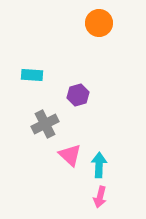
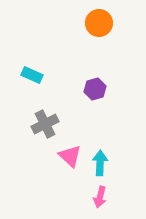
cyan rectangle: rotated 20 degrees clockwise
purple hexagon: moved 17 px right, 6 px up
pink triangle: moved 1 px down
cyan arrow: moved 1 px right, 2 px up
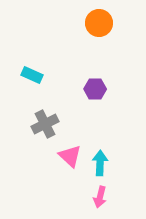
purple hexagon: rotated 15 degrees clockwise
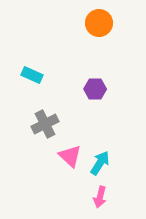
cyan arrow: rotated 30 degrees clockwise
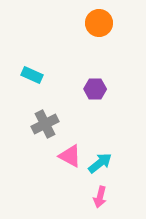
pink triangle: rotated 15 degrees counterclockwise
cyan arrow: rotated 20 degrees clockwise
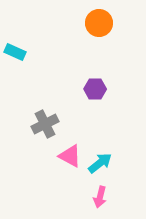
cyan rectangle: moved 17 px left, 23 px up
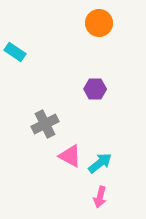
cyan rectangle: rotated 10 degrees clockwise
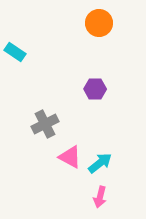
pink triangle: moved 1 px down
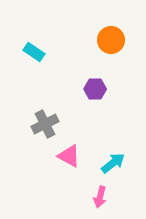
orange circle: moved 12 px right, 17 px down
cyan rectangle: moved 19 px right
pink triangle: moved 1 px left, 1 px up
cyan arrow: moved 13 px right
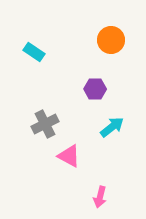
cyan arrow: moved 1 px left, 36 px up
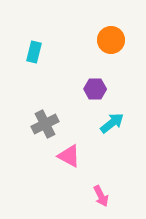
cyan rectangle: rotated 70 degrees clockwise
cyan arrow: moved 4 px up
pink arrow: moved 1 px right, 1 px up; rotated 40 degrees counterclockwise
